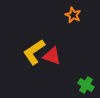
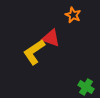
red triangle: moved 1 px left, 18 px up
green cross: moved 2 px down
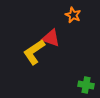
green cross: moved 2 px up; rotated 21 degrees counterclockwise
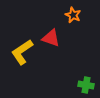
yellow L-shape: moved 12 px left
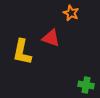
orange star: moved 2 px left, 2 px up
yellow L-shape: rotated 44 degrees counterclockwise
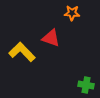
orange star: moved 1 px right; rotated 21 degrees counterclockwise
yellow L-shape: rotated 124 degrees clockwise
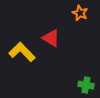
orange star: moved 8 px right; rotated 21 degrees clockwise
red triangle: rotated 12 degrees clockwise
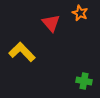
red triangle: moved 15 px up; rotated 18 degrees clockwise
green cross: moved 2 px left, 4 px up
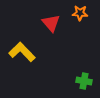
orange star: rotated 21 degrees counterclockwise
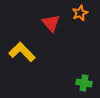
orange star: rotated 28 degrees counterclockwise
green cross: moved 2 px down
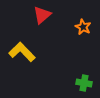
orange star: moved 3 px right, 14 px down; rotated 21 degrees counterclockwise
red triangle: moved 9 px left, 8 px up; rotated 30 degrees clockwise
